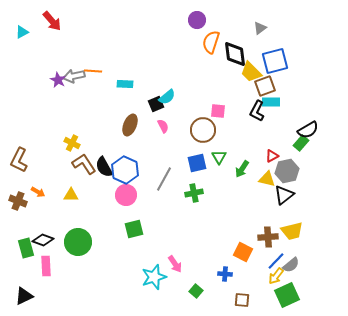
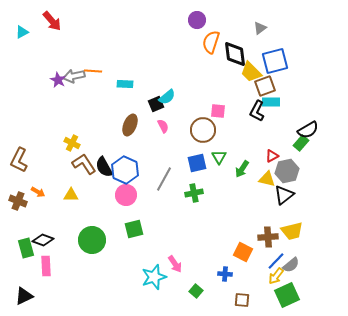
green circle at (78, 242): moved 14 px right, 2 px up
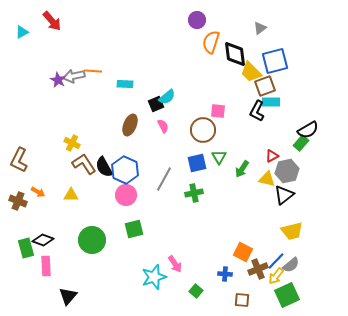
brown cross at (268, 237): moved 10 px left, 32 px down; rotated 18 degrees counterclockwise
black triangle at (24, 296): moved 44 px right; rotated 24 degrees counterclockwise
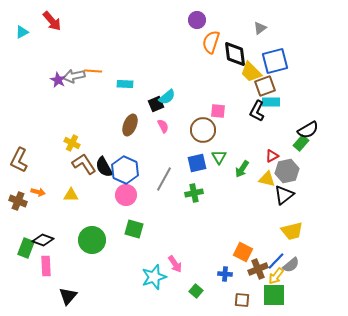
orange arrow at (38, 192): rotated 16 degrees counterclockwise
green square at (134, 229): rotated 30 degrees clockwise
green rectangle at (26, 248): rotated 36 degrees clockwise
green square at (287, 295): moved 13 px left; rotated 25 degrees clockwise
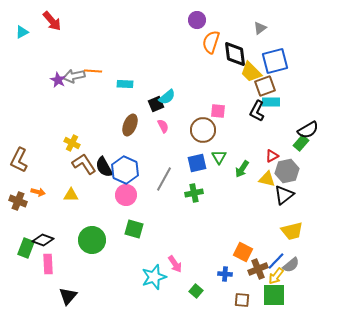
pink rectangle at (46, 266): moved 2 px right, 2 px up
